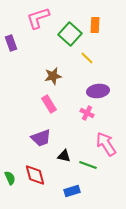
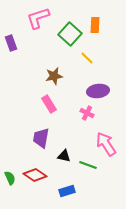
brown star: moved 1 px right
purple trapezoid: rotated 120 degrees clockwise
red diamond: rotated 40 degrees counterclockwise
blue rectangle: moved 5 px left
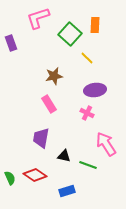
purple ellipse: moved 3 px left, 1 px up
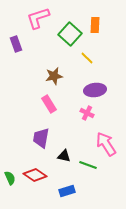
purple rectangle: moved 5 px right, 1 px down
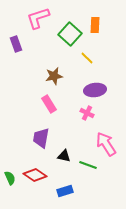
blue rectangle: moved 2 px left
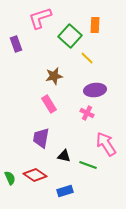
pink L-shape: moved 2 px right
green square: moved 2 px down
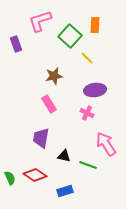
pink L-shape: moved 3 px down
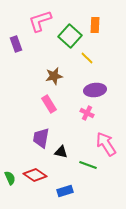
black triangle: moved 3 px left, 4 px up
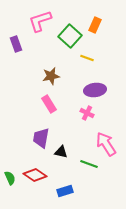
orange rectangle: rotated 21 degrees clockwise
yellow line: rotated 24 degrees counterclockwise
brown star: moved 3 px left
green line: moved 1 px right, 1 px up
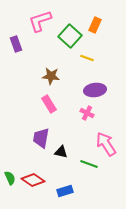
brown star: rotated 18 degrees clockwise
red diamond: moved 2 px left, 5 px down
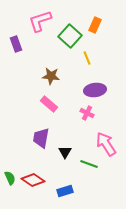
yellow line: rotated 48 degrees clockwise
pink rectangle: rotated 18 degrees counterclockwise
black triangle: moved 4 px right; rotated 48 degrees clockwise
